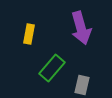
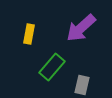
purple arrow: rotated 64 degrees clockwise
green rectangle: moved 1 px up
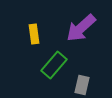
yellow rectangle: moved 5 px right; rotated 18 degrees counterclockwise
green rectangle: moved 2 px right, 2 px up
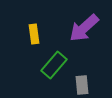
purple arrow: moved 3 px right
gray rectangle: rotated 18 degrees counterclockwise
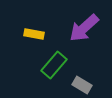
yellow rectangle: rotated 72 degrees counterclockwise
gray rectangle: rotated 54 degrees counterclockwise
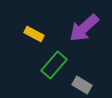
yellow rectangle: rotated 18 degrees clockwise
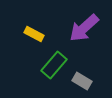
gray rectangle: moved 4 px up
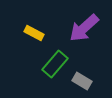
yellow rectangle: moved 1 px up
green rectangle: moved 1 px right, 1 px up
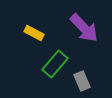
purple arrow: rotated 92 degrees counterclockwise
gray rectangle: rotated 36 degrees clockwise
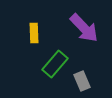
yellow rectangle: rotated 60 degrees clockwise
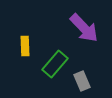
yellow rectangle: moved 9 px left, 13 px down
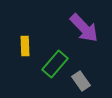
gray rectangle: moved 1 px left; rotated 12 degrees counterclockwise
